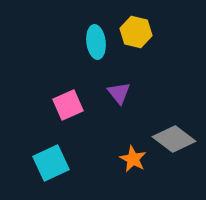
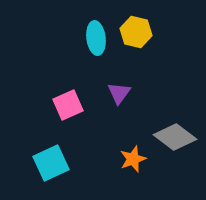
cyan ellipse: moved 4 px up
purple triangle: rotated 15 degrees clockwise
gray diamond: moved 1 px right, 2 px up
orange star: rotated 24 degrees clockwise
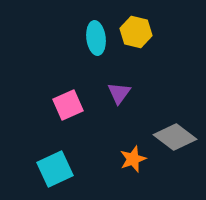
cyan square: moved 4 px right, 6 px down
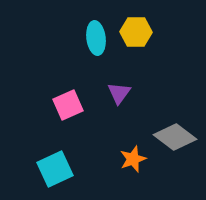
yellow hexagon: rotated 12 degrees counterclockwise
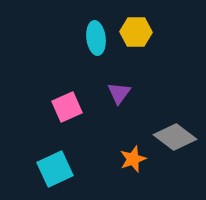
pink square: moved 1 px left, 2 px down
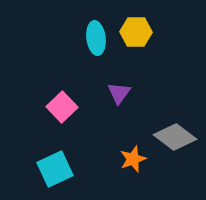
pink square: moved 5 px left; rotated 20 degrees counterclockwise
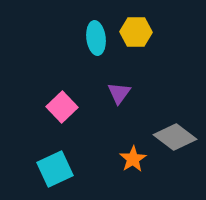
orange star: rotated 12 degrees counterclockwise
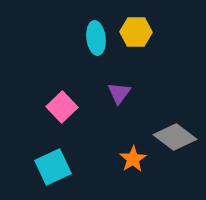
cyan square: moved 2 px left, 2 px up
